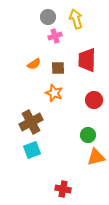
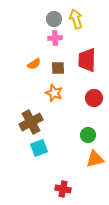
gray circle: moved 6 px right, 2 px down
pink cross: moved 2 px down; rotated 16 degrees clockwise
red circle: moved 2 px up
cyan square: moved 7 px right, 2 px up
orange triangle: moved 1 px left, 2 px down
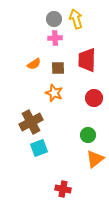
orange triangle: rotated 24 degrees counterclockwise
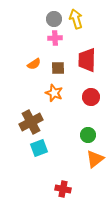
red circle: moved 3 px left, 1 px up
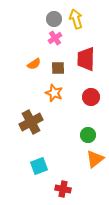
pink cross: rotated 32 degrees counterclockwise
red trapezoid: moved 1 px left, 1 px up
cyan square: moved 18 px down
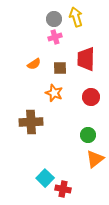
yellow arrow: moved 2 px up
pink cross: moved 1 px up; rotated 16 degrees clockwise
brown square: moved 2 px right
brown cross: rotated 25 degrees clockwise
cyan square: moved 6 px right, 12 px down; rotated 24 degrees counterclockwise
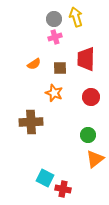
cyan square: rotated 18 degrees counterclockwise
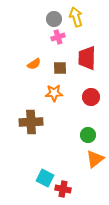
pink cross: moved 3 px right
red trapezoid: moved 1 px right, 1 px up
orange star: rotated 24 degrees counterclockwise
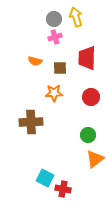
pink cross: moved 3 px left
orange semicircle: moved 1 px right, 3 px up; rotated 48 degrees clockwise
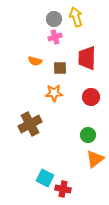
brown cross: moved 1 px left, 2 px down; rotated 25 degrees counterclockwise
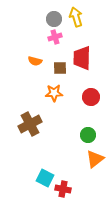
red trapezoid: moved 5 px left
